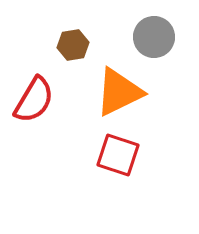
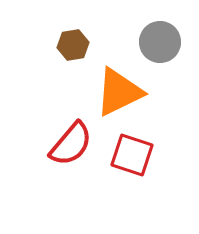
gray circle: moved 6 px right, 5 px down
red semicircle: moved 37 px right, 44 px down; rotated 9 degrees clockwise
red square: moved 14 px right
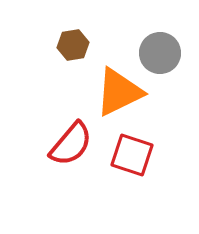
gray circle: moved 11 px down
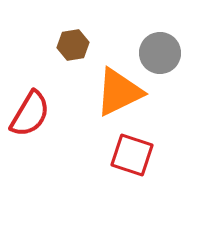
red semicircle: moved 41 px left, 30 px up; rotated 9 degrees counterclockwise
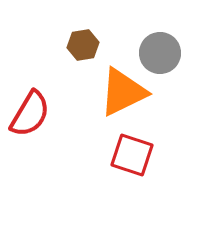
brown hexagon: moved 10 px right
orange triangle: moved 4 px right
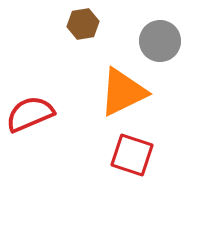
brown hexagon: moved 21 px up
gray circle: moved 12 px up
red semicircle: rotated 144 degrees counterclockwise
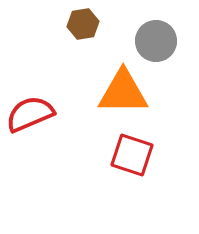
gray circle: moved 4 px left
orange triangle: rotated 26 degrees clockwise
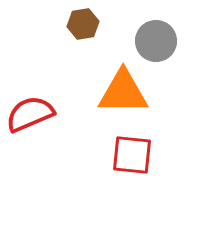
red square: rotated 12 degrees counterclockwise
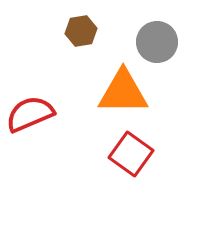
brown hexagon: moved 2 px left, 7 px down
gray circle: moved 1 px right, 1 px down
red square: moved 1 px left, 1 px up; rotated 30 degrees clockwise
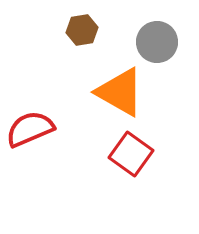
brown hexagon: moved 1 px right, 1 px up
orange triangle: moved 3 px left; rotated 30 degrees clockwise
red semicircle: moved 15 px down
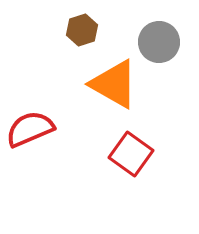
brown hexagon: rotated 8 degrees counterclockwise
gray circle: moved 2 px right
orange triangle: moved 6 px left, 8 px up
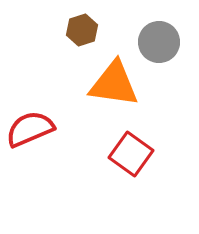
orange triangle: rotated 22 degrees counterclockwise
